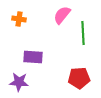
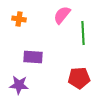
purple star: moved 3 px down
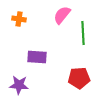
purple rectangle: moved 4 px right
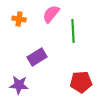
pink semicircle: moved 11 px left, 1 px up
green line: moved 10 px left, 2 px up
purple rectangle: rotated 36 degrees counterclockwise
red pentagon: moved 2 px right, 4 px down
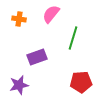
green line: moved 7 px down; rotated 20 degrees clockwise
purple rectangle: rotated 12 degrees clockwise
purple star: rotated 18 degrees counterclockwise
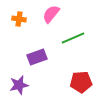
green line: rotated 50 degrees clockwise
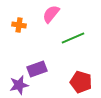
orange cross: moved 6 px down
purple rectangle: moved 12 px down
red pentagon: rotated 20 degrees clockwise
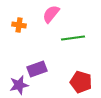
green line: rotated 15 degrees clockwise
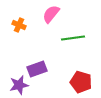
orange cross: rotated 16 degrees clockwise
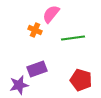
orange cross: moved 16 px right, 5 px down
red pentagon: moved 2 px up
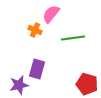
purple rectangle: rotated 54 degrees counterclockwise
red pentagon: moved 6 px right, 4 px down
